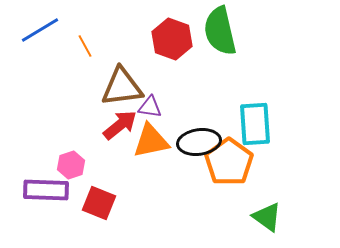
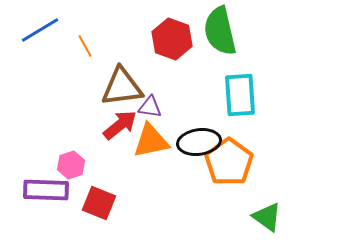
cyan rectangle: moved 15 px left, 29 px up
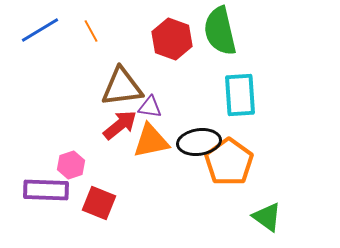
orange line: moved 6 px right, 15 px up
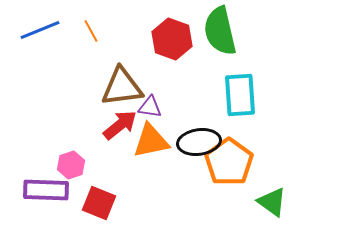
blue line: rotated 9 degrees clockwise
green triangle: moved 5 px right, 15 px up
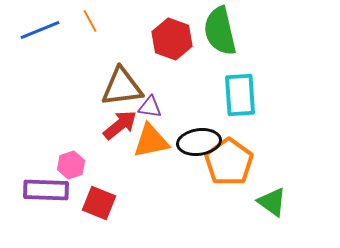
orange line: moved 1 px left, 10 px up
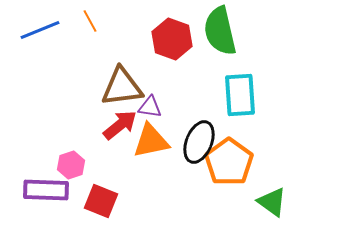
black ellipse: rotated 60 degrees counterclockwise
red square: moved 2 px right, 2 px up
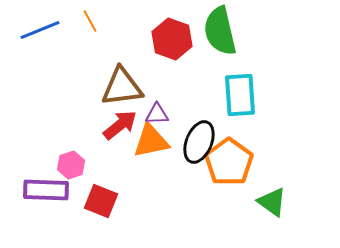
purple triangle: moved 7 px right, 7 px down; rotated 10 degrees counterclockwise
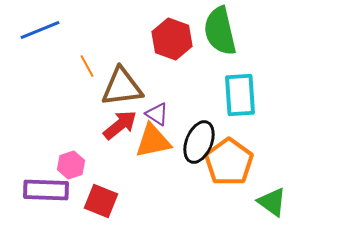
orange line: moved 3 px left, 45 px down
purple triangle: rotated 35 degrees clockwise
orange triangle: moved 2 px right
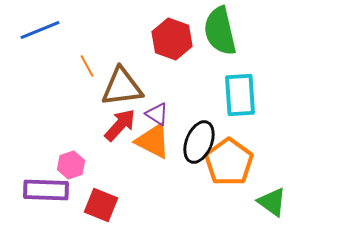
red arrow: rotated 9 degrees counterclockwise
orange triangle: rotated 39 degrees clockwise
red square: moved 4 px down
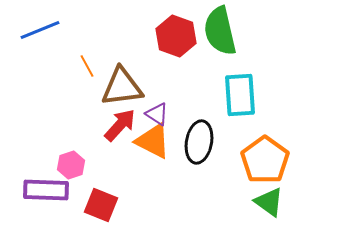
red hexagon: moved 4 px right, 3 px up
black ellipse: rotated 12 degrees counterclockwise
orange pentagon: moved 36 px right, 2 px up
green triangle: moved 3 px left
